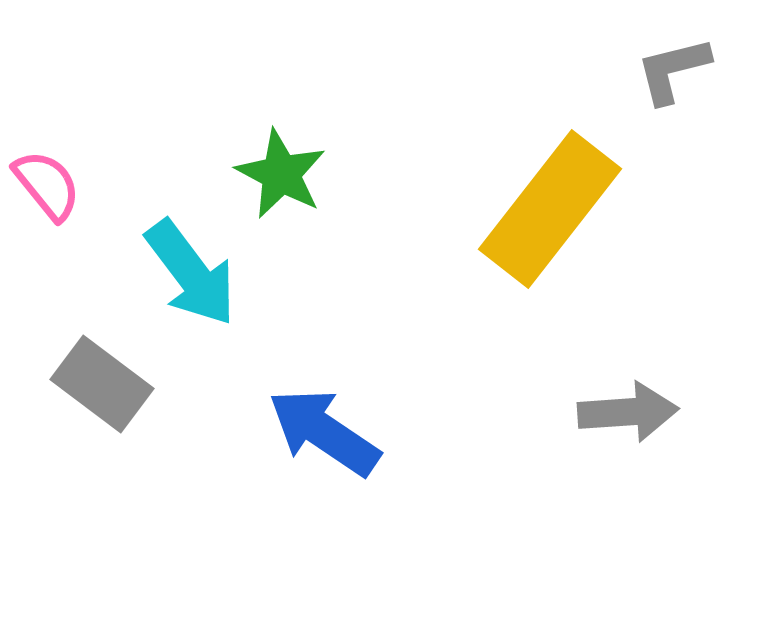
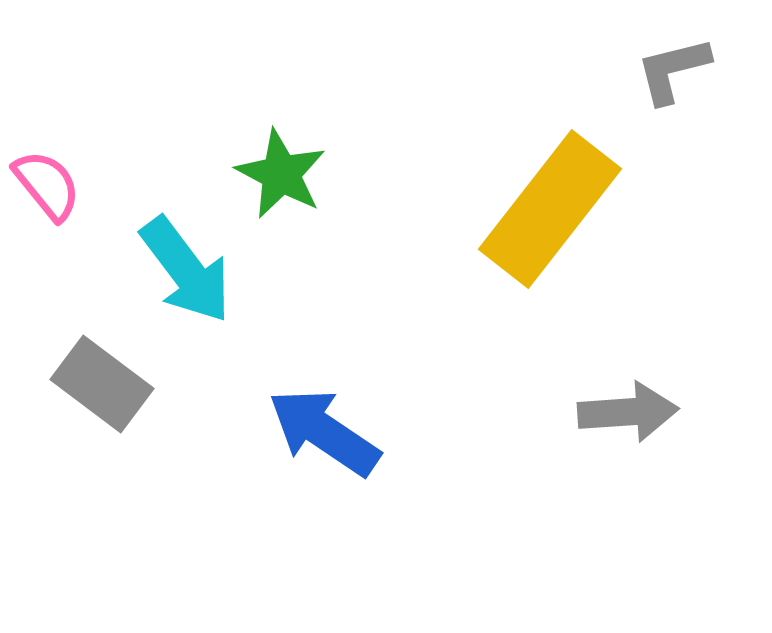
cyan arrow: moved 5 px left, 3 px up
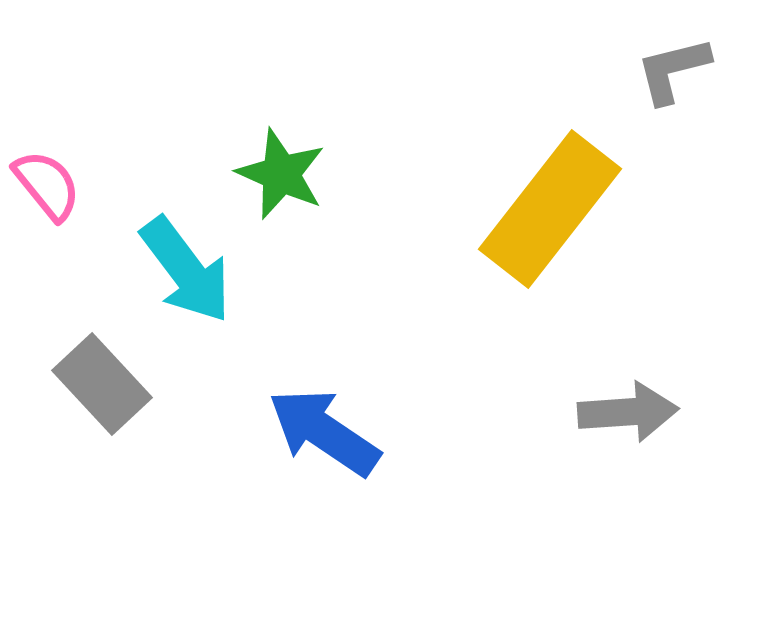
green star: rotated 4 degrees counterclockwise
gray rectangle: rotated 10 degrees clockwise
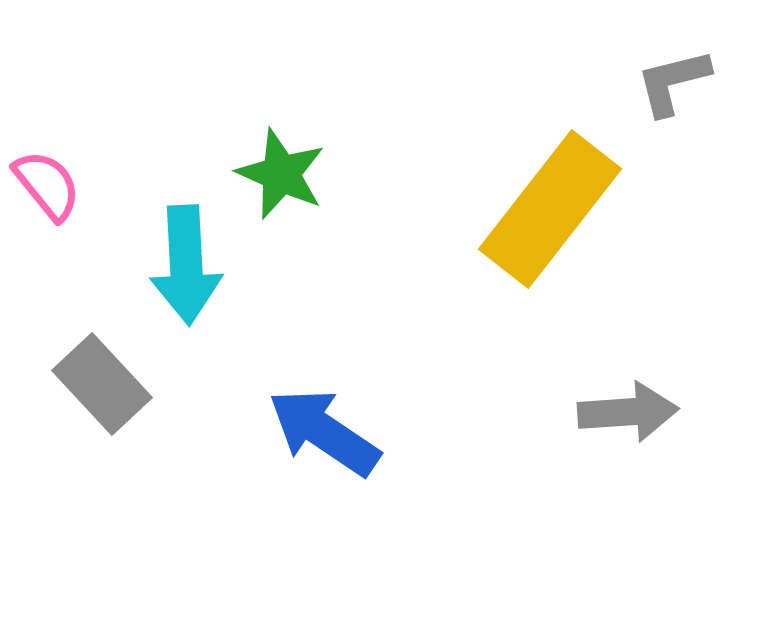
gray L-shape: moved 12 px down
cyan arrow: moved 5 px up; rotated 34 degrees clockwise
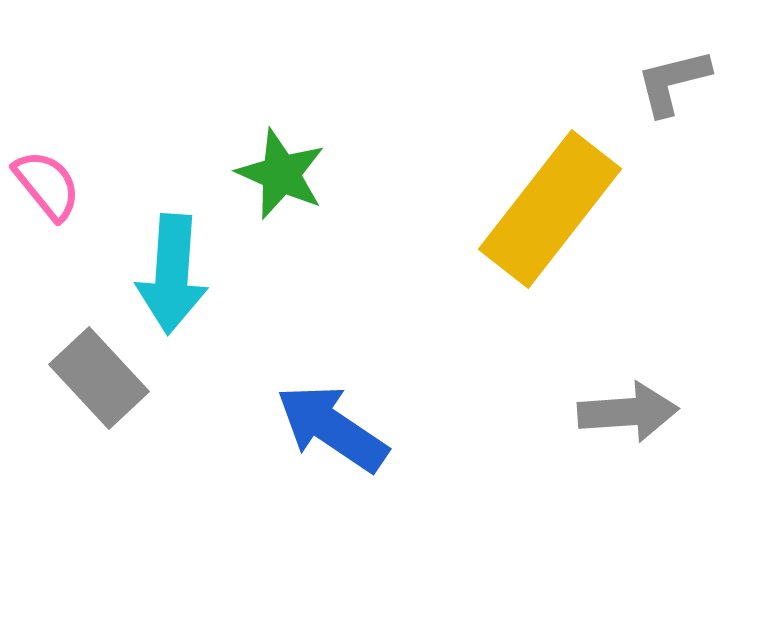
cyan arrow: moved 14 px left, 9 px down; rotated 7 degrees clockwise
gray rectangle: moved 3 px left, 6 px up
blue arrow: moved 8 px right, 4 px up
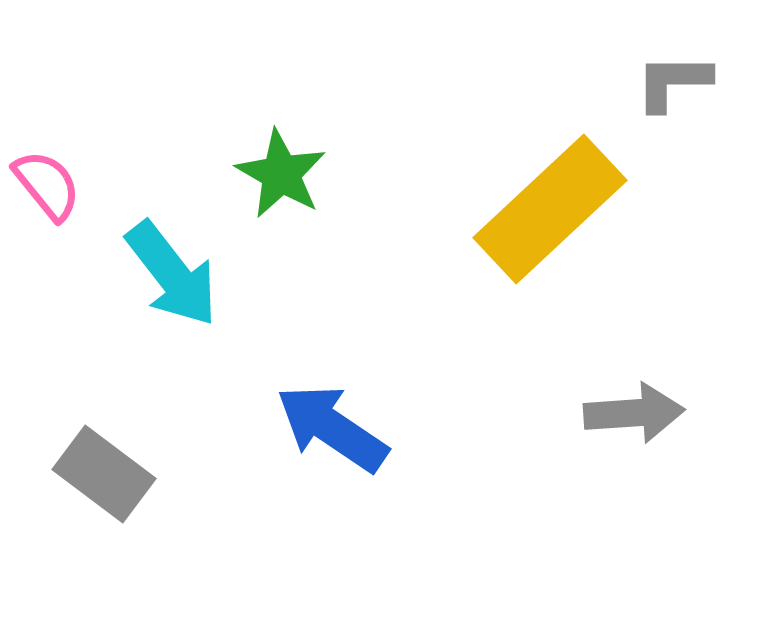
gray L-shape: rotated 14 degrees clockwise
green star: rotated 6 degrees clockwise
yellow rectangle: rotated 9 degrees clockwise
cyan arrow: rotated 42 degrees counterclockwise
gray rectangle: moved 5 px right, 96 px down; rotated 10 degrees counterclockwise
gray arrow: moved 6 px right, 1 px down
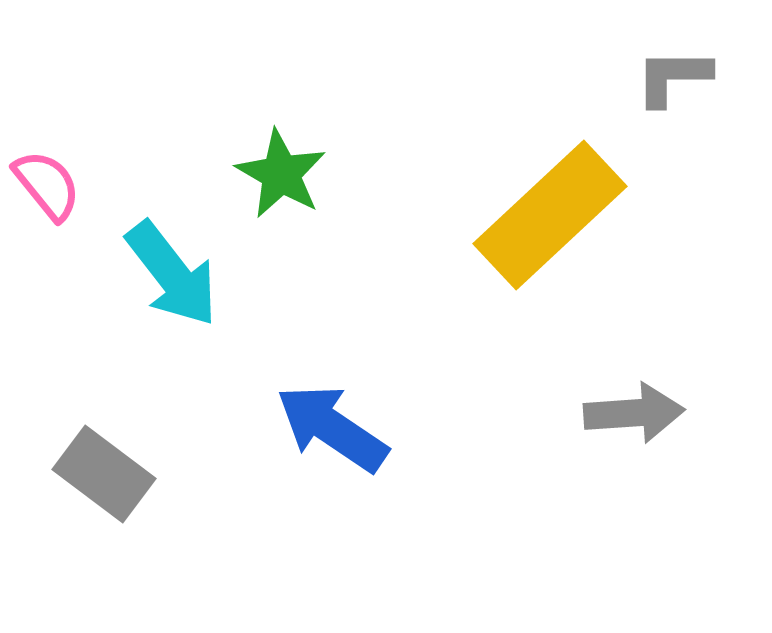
gray L-shape: moved 5 px up
yellow rectangle: moved 6 px down
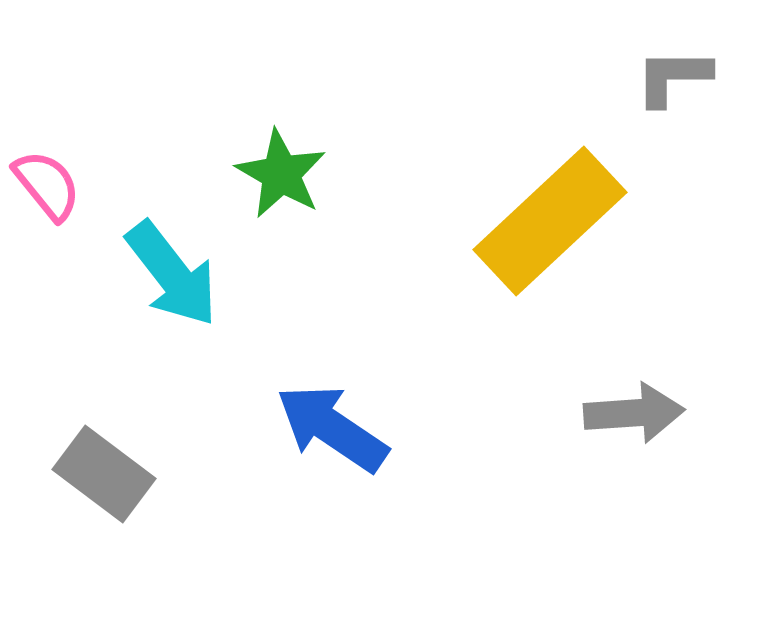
yellow rectangle: moved 6 px down
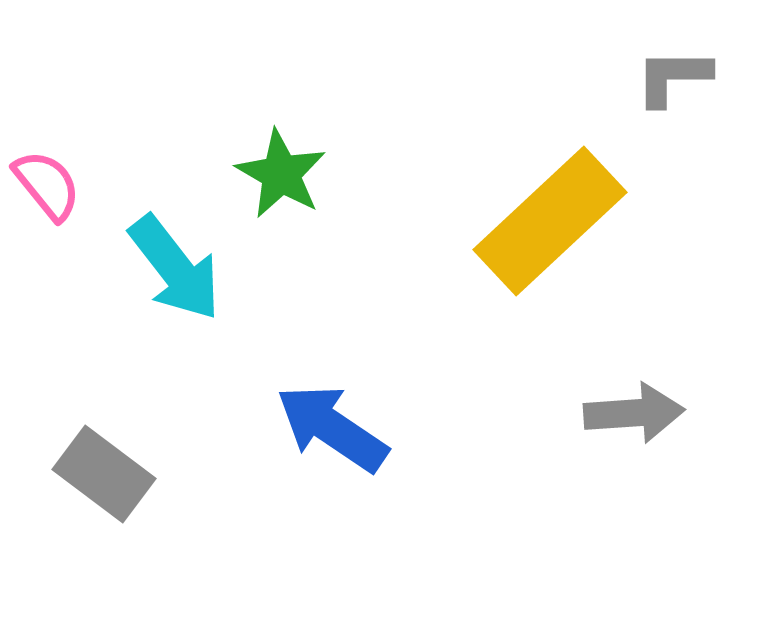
cyan arrow: moved 3 px right, 6 px up
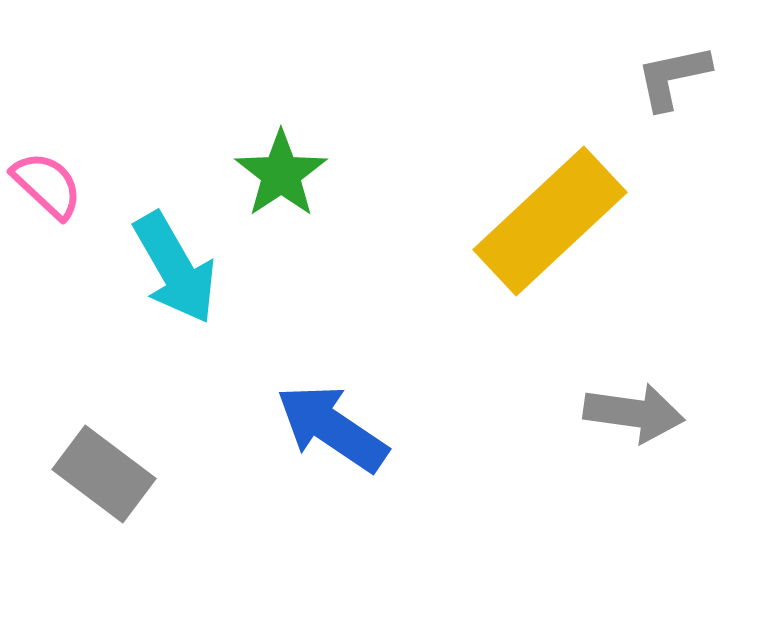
gray L-shape: rotated 12 degrees counterclockwise
green star: rotated 8 degrees clockwise
pink semicircle: rotated 8 degrees counterclockwise
cyan arrow: rotated 8 degrees clockwise
gray arrow: rotated 12 degrees clockwise
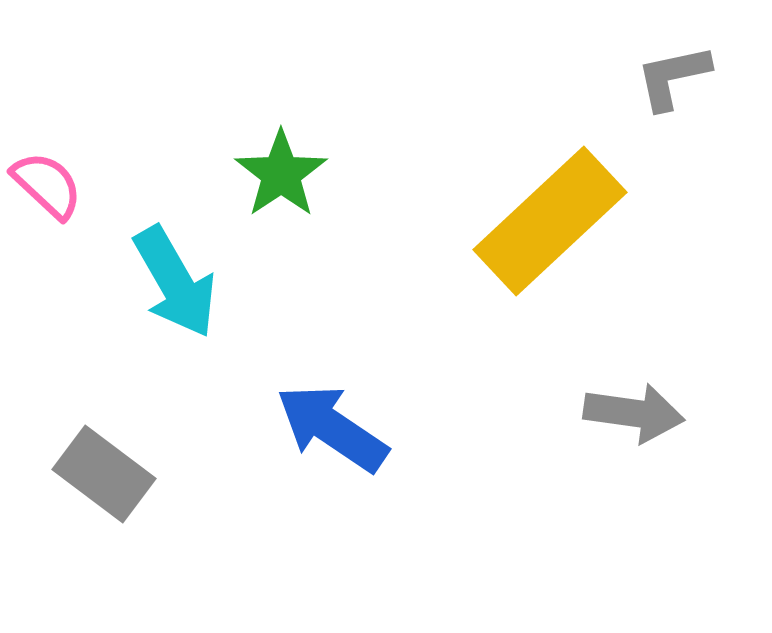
cyan arrow: moved 14 px down
